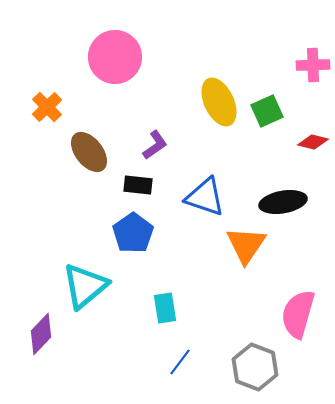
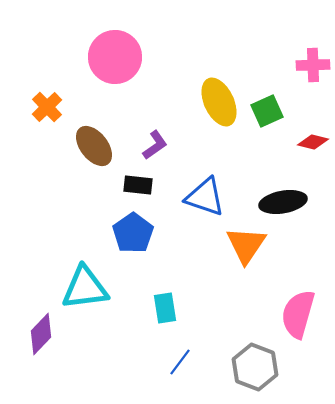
brown ellipse: moved 5 px right, 6 px up
cyan triangle: moved 2 px down; rotated 33 degrees clockwise
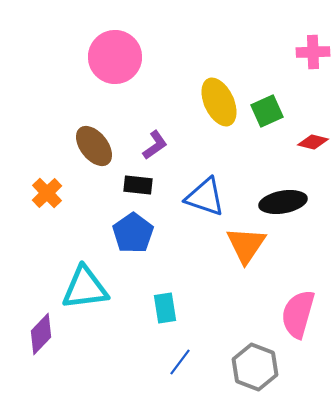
pink cross: moved 13 px up
orange cross: moved 86 px down
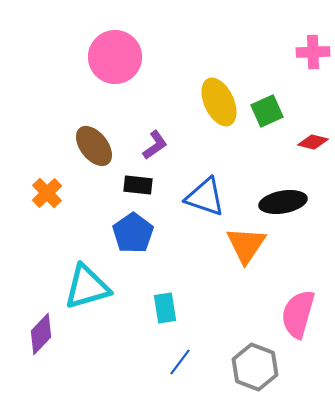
cyan triangle: moved 2 px right, 1 px up; rotated 9 degrees counterclockwise
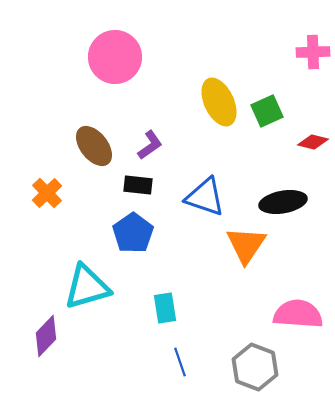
purple L-shape: moved 5 px left
pink semicircle: rotated 78 degrees clockwise
purple diamond: moved 5 px right, 2 px down
blue line: rotated 56 degrees counterclockwise
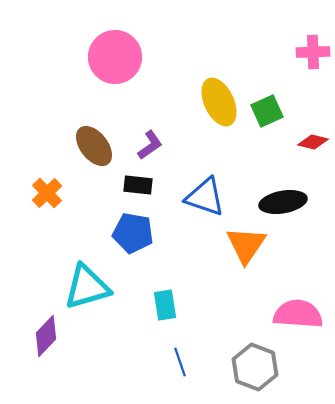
blue pentagon: rotated 27 degrees counterclockwise
cyan rectangle: moved 3 px up
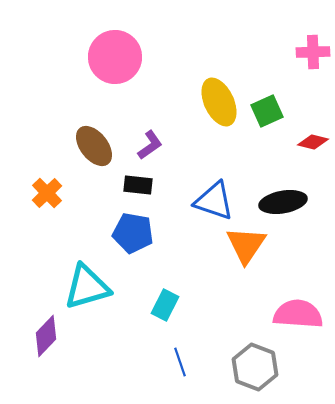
blue triangle: moved 9 px right, 4 px down
cyan rectangle: rotated 36 degrees clockwise
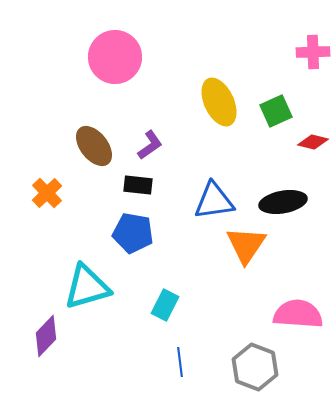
green square: moved 9 px right
blue triangle: rotated 27 degrees counterclockwise
blue line: rotated 12 degrees clockwise
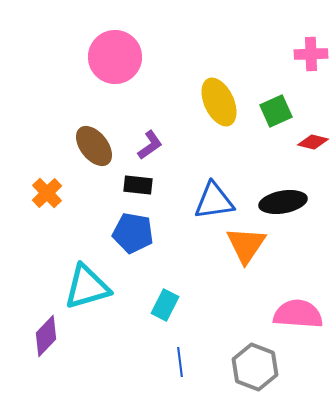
pink cross: moved 2 px left, 2 px down
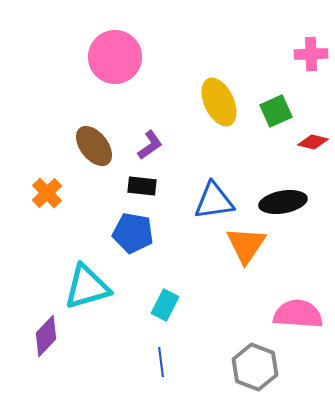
black rectangle: moved 4 px right, 1 px down
blue line: moved 19 px left
